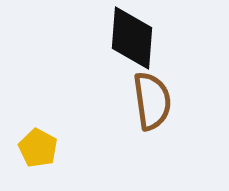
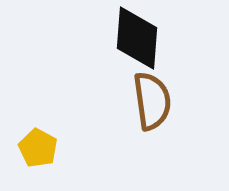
black diamond: moved 5 px right
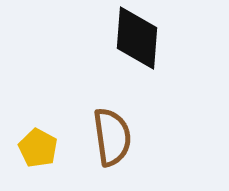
brown semicircle: moved 40 px left, 36 px down
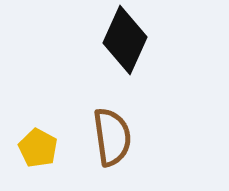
black diamond: moved 12 px left, 2 px down; rotated 20 degrees clockwise
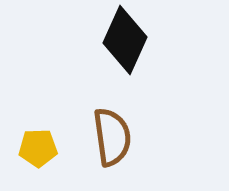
yellow pentagon: rotated 30 degrees counterclockwise
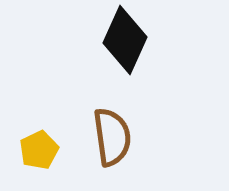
yellow pentagon: moved 1 px right, 2 px down; rotated 24 degrees counterclockwise
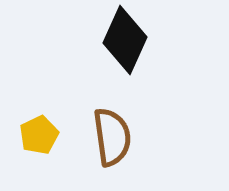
yellow pentagon: moved 15 px up
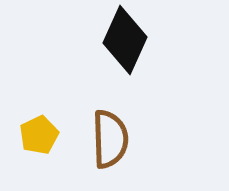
brown semicircle: moved 2 px left, 2 px down; rotated 6 degrees clockwise
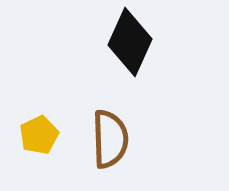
black diamond: moved 5 px right, 2 px down
